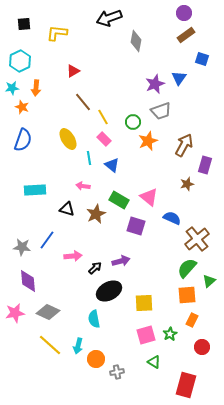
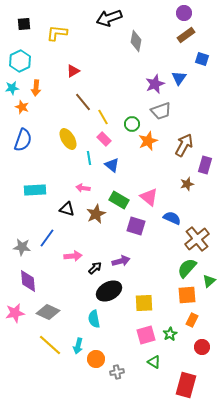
green circle at (133, 122): moved 1 px left, 2 px down
pink arrow at (83, 186): moved 2 px down
blue line at (47, 240): moved 2 px up
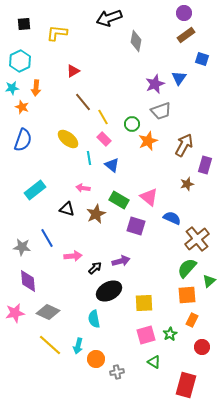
yellow ellipse at (68, 139): rotated 20 degrees counterclockwise
cyan rectangle at (35, 190): rotated 35 degrees counterclockwise
blue line at (47, 238): rotated 66 degrees counterclockwise
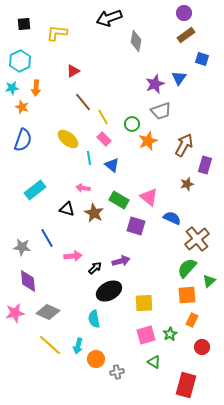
brown star at (96, 214): moved 2 px left, 1 px up; rotated 18 degrees counterclockwise
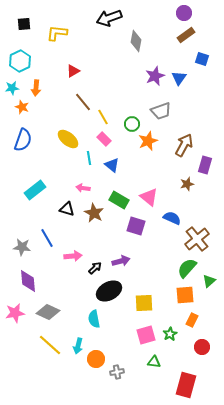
purple star at (155, 84): moved 8 px up
orange square at (187, 295): moved 2 px left
green triangle at (154, 362): rotated 24 degrees counterclockwise
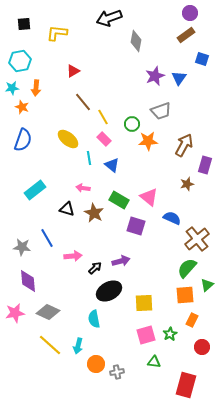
purple circle at (184, 13): moved 6 px right
cyan hexagon at (20, 61): rotated 15 degrees clockwise
orange star at (148, 141): rotated 18 degrees clockwise
green triangle at (209, 281): moved 2 px left, 4 px down
orange circle at (96, 359): moved 5 px down
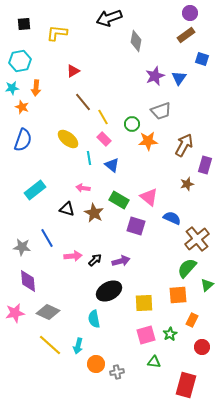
black arrow at (95, 268): moved 8 px up
orange square at (185, 295): moved 7 px left
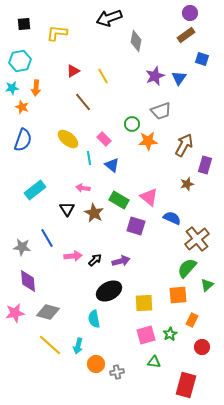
yellow line at (103, 117): moved 41 px up
black triangle at (67, 209): rotated 42 degrees clockwise
gray diamond at (48, 312): rotated 10 degrees counterclockwise
